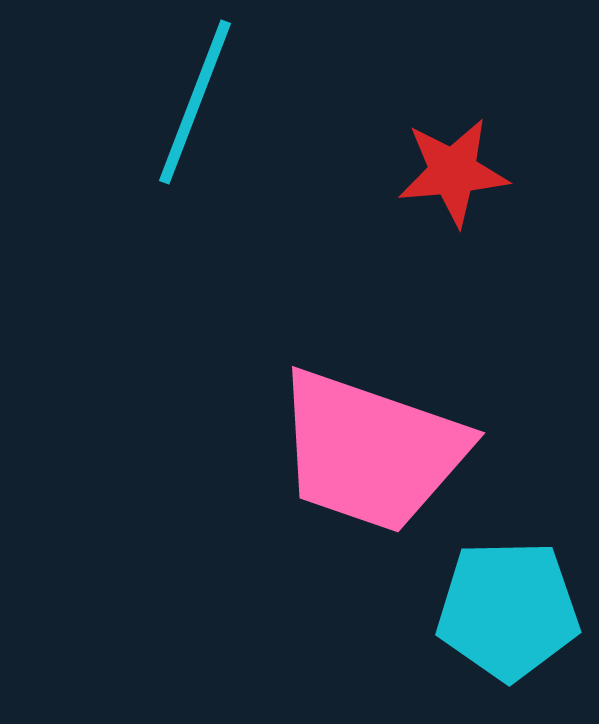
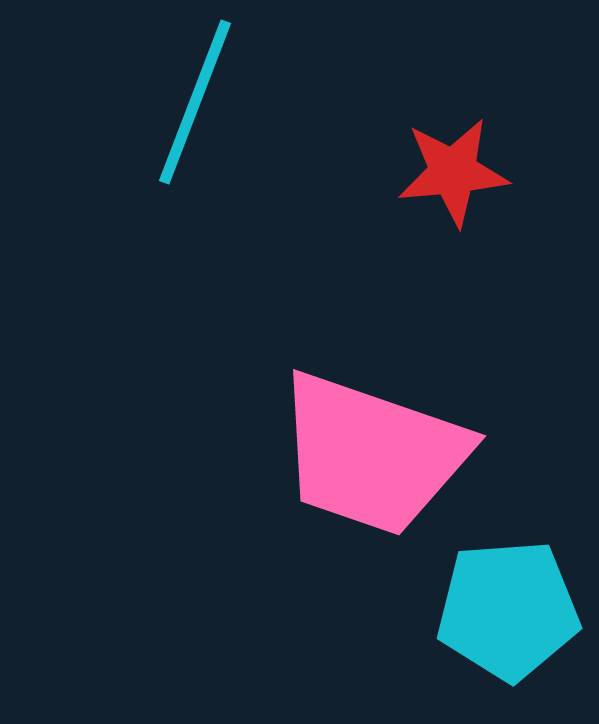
pink trapezoid: moved 1 px right, 3 px down
cyan pentagon: rotated 3 degrees counterclockwise
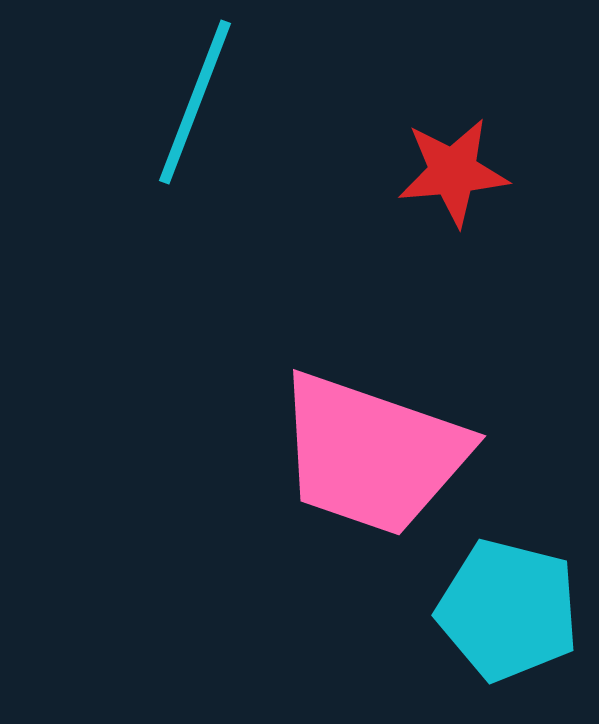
cyan pentagon: rotated 18 degrees clockwise
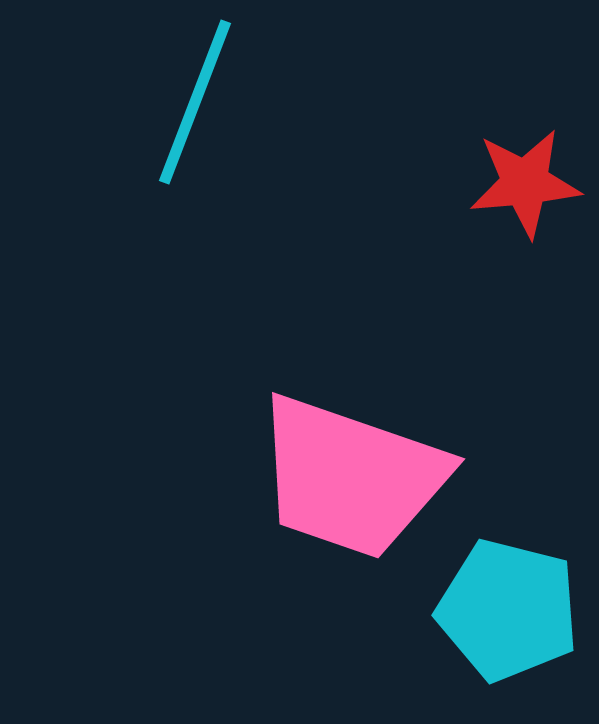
red star: moved 72 px right, 11 px down
pink trapezoid: moved 21 px left, 23 px down
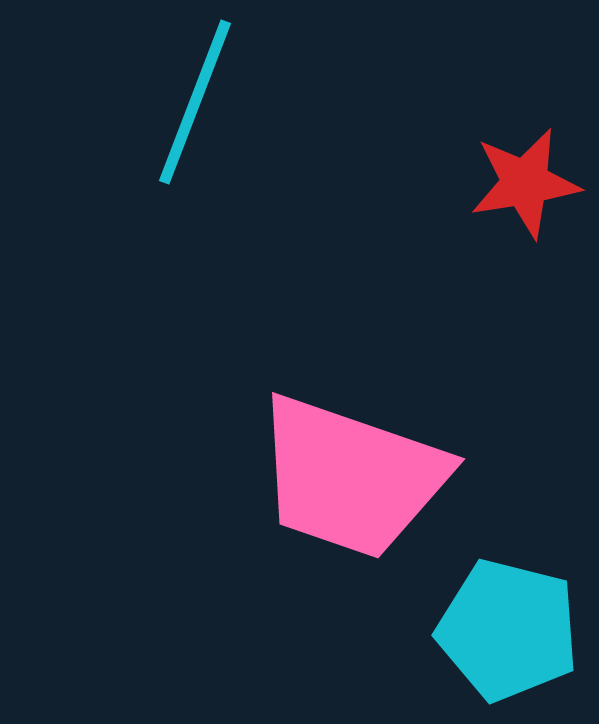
red star: rotated 4 degrees counterclockwise
cyan pentagon: moved 20 px down
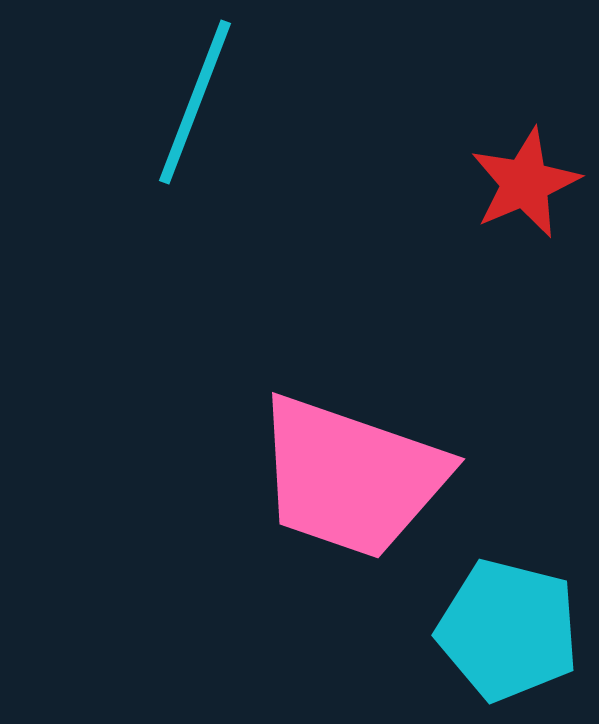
red star: rotated 14 degrees counterclockwise
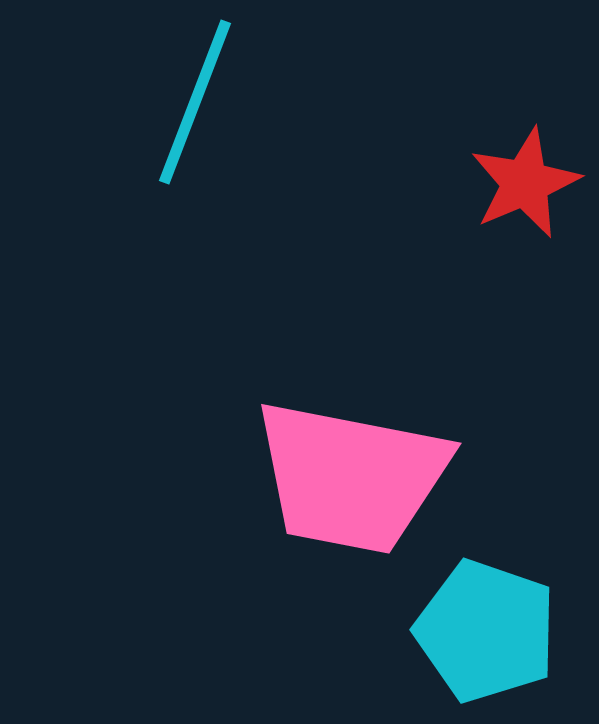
pink trapezoid: rotated 8 degrees counterclockwise
cyan pentagon: moved 22 px left, 1 px down; rotated 5 degrees clockwise
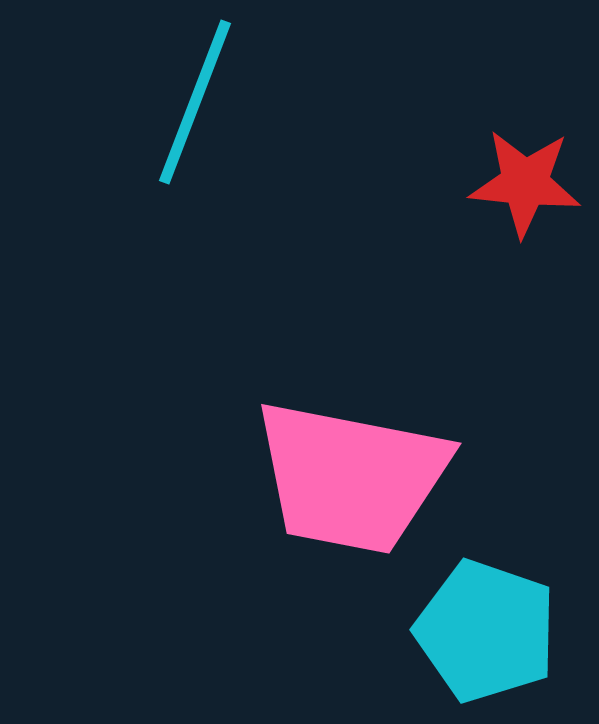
red star: rotated 29 degrees clockwise
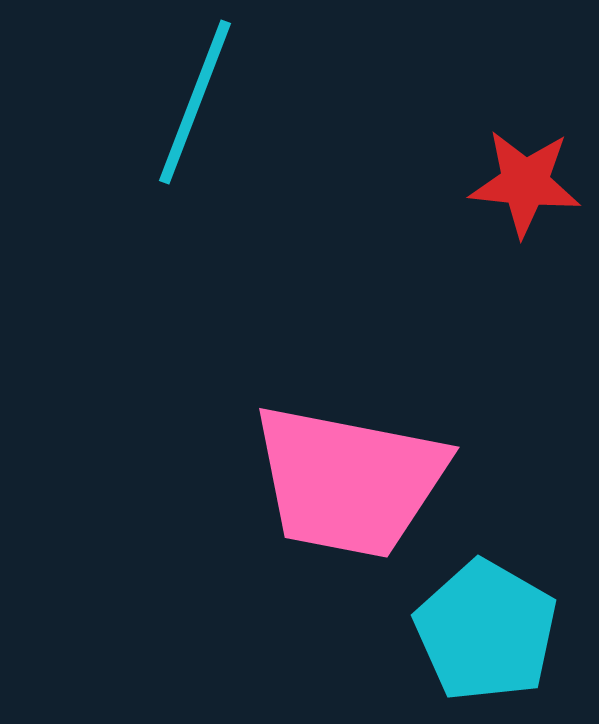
pink trapezoid: moved 2 px left, 4 px down
cyan pentagon: rotated 11 degrees clockwise
